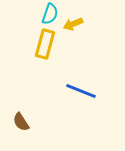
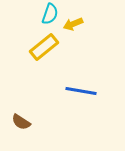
yellow rectangle: moved 1 px left, 3 px down; rotated 36 degrees clockwise
blue line: rotated 12 degrees counterclockwise
brown semicircle: rotated 24 degrees counterclockwise
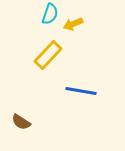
yellow rectangle: moved 4 px right, 8 px down; rotated 8 degrees counterclockwise
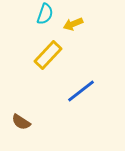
cyan semicircle: moved 5 px left
blue line: rotated 48 degrees counterclockwise
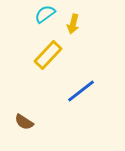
cyan semicircle: rotated 145 degrees counterclockwise
yellow arrow: rotated 54 degrees counterclockwise
brown semicircle: moved 3 px right
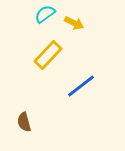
yellow arrow: moved 1 px right, 1 px up; rotated 78 degrees counterclockwise
blue line: moved 5 px up
brown semicircle: rotated 42 degrees clockwise
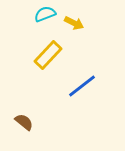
cyan semicircle: rotated 15 degrees clockwise
blue line: moved 1 px right
brown semicircle: rotated 144 degrees clockwise
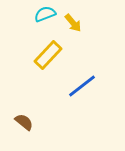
yellow arrow: moved 1 px left; rotated 24 degrees clockwise
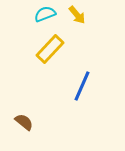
yellow arrow: moved 4 px right, 8 px up
yellow rectangle: moved 2 px right, 6 px up
blue line: rotated 28 degrees counterclockwise
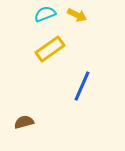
yellow arrow: rotated 24 degrees counterclockwise
yellow rectangle: rotated 12 degrees clockwise
brown semicircle: rotated 54 degrees counterclockwise
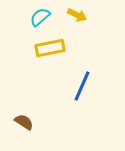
cyan semicircle: moved 5 px left, 3 px down; rotated 20 degrees counterclockwise
yellow rectangle: moved 1 px up; rotated 24 degrees clockwise
brown semicircle: rotated 48 degrees clockwise
